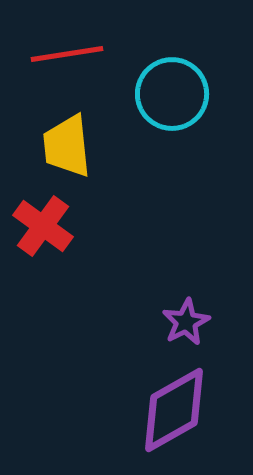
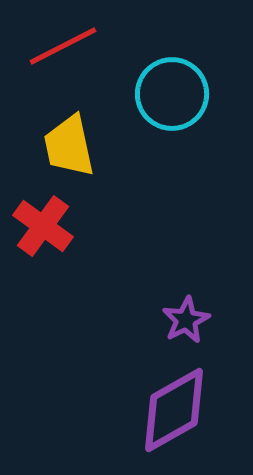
red line: moved 4 px left, 8 px up; rotated 18 degrees counterclockwise
yellow trapezoid: moved 2 px right; rotated 6 degrees counterclockwise
purple star: moved 2 px up
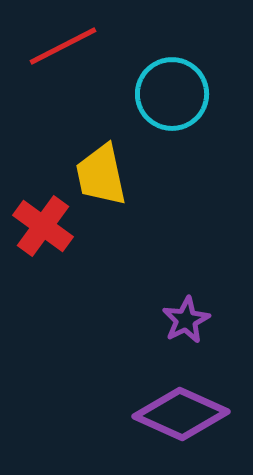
yellow trapezoid: moved 32 px right, 29 px down
purple diamond: moved 7 px right, 4 px down; rotated 54 degrees clockwise
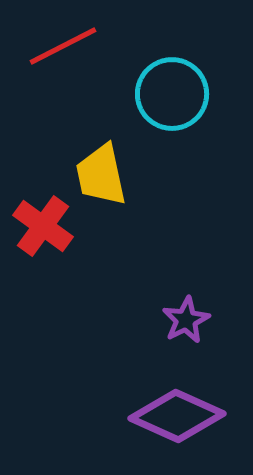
purple diamond: moved 4 px left, 2 px down
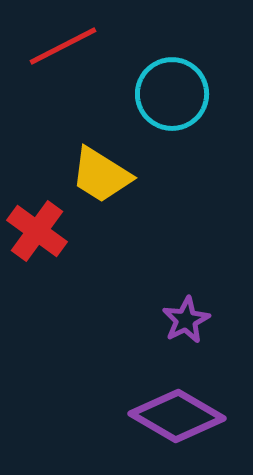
yellow trapezoid: rotated 46 degrees counterclockwise
red cross: moved 6 px left, 5 px down
purple diamond: rotated 6 degrees clockwise
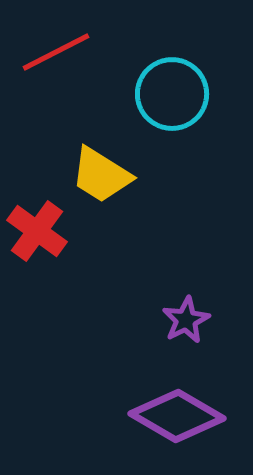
red line: moved 7 px left, 6 px down
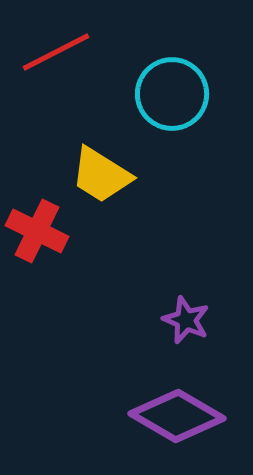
red cross: rotated 10 degrees counterclockwise
purple star: rotated 21 degrees counterclockwise
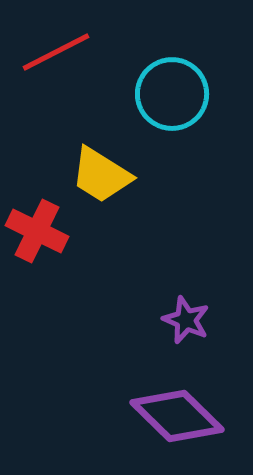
purple diamond: rotated 14 degrees clockwise
